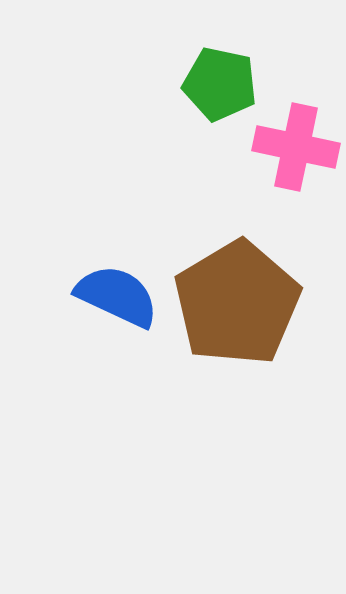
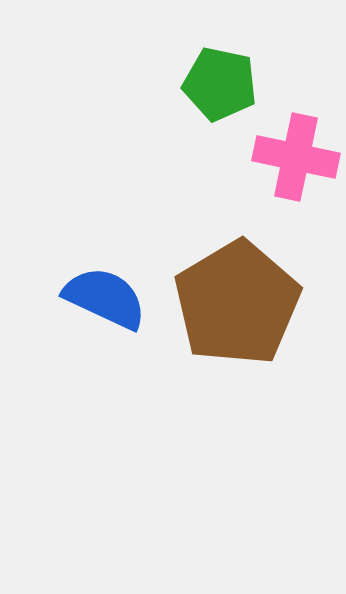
pink cross: moved 10 px down
blue semicircle: moved 12 px left, 2 px down
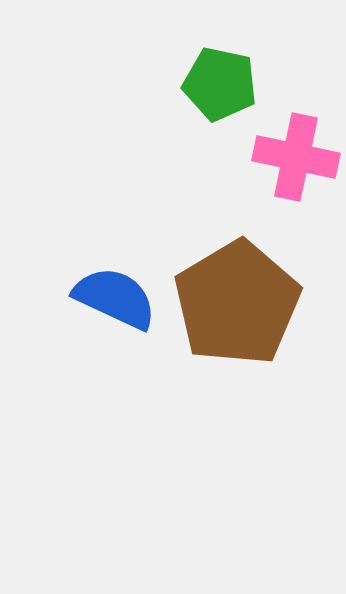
blue semicircle: moved 10 px right
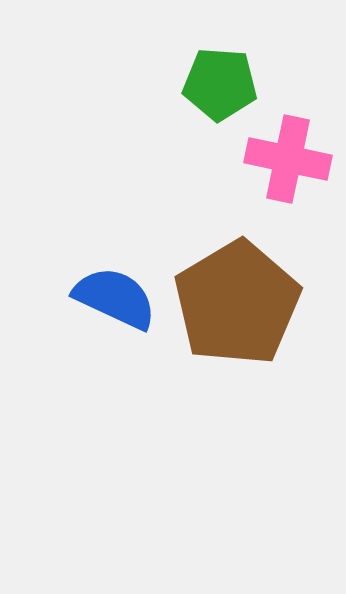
green pentagon: rotated 8 degrees counterclockwise
pink cross: moved 8 px left, 2 px down
